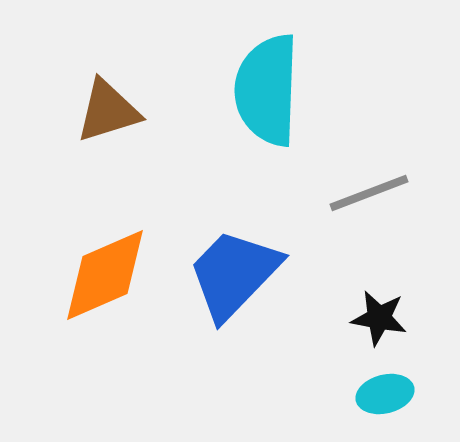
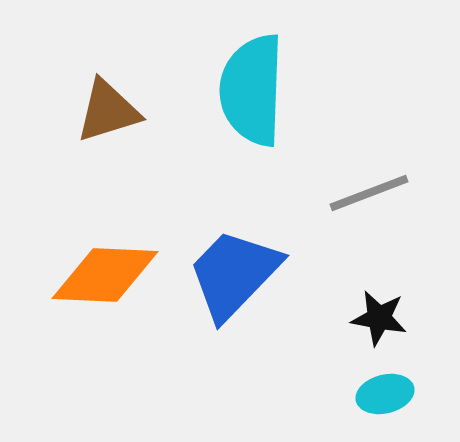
cyan semicircle: moved 15 px left
orange diamond: rotated 26 degrees clockwise
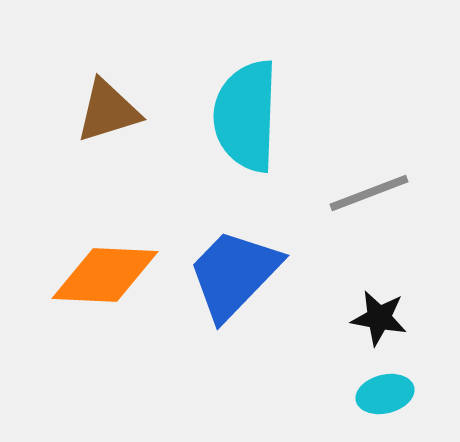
cyan semicircle: moved 6 px left, 26 px down
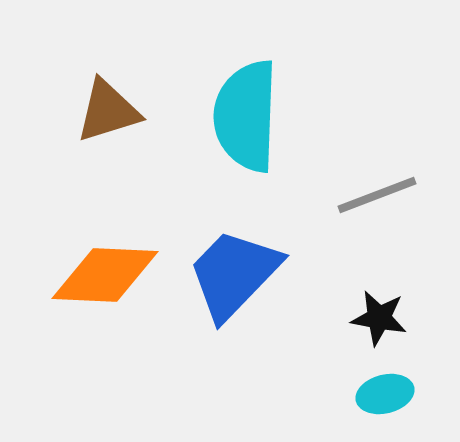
gray line: moved 8 px right, 2 px down
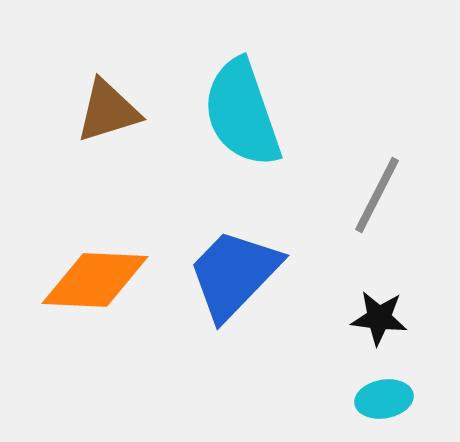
cyan semicircle: moved 4 px left, 3 px up; rotated 21 degrees counterclockwise
gray line: rotated 42 degrees counterclockwise
orange diamond: moved 10 px left, 5 px down
black star: rotated 4 degrees counterclockwise
cyan ellipse: moved 1 px left, 5 px down; rotated 4 degrees clockwise
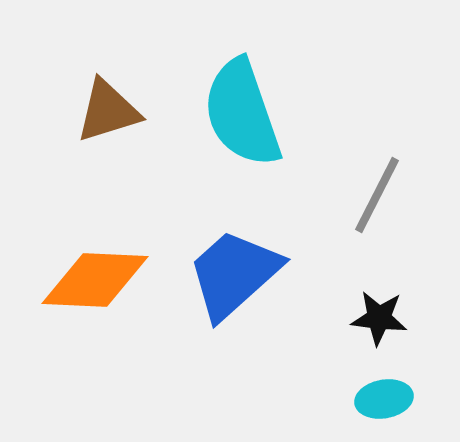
blue trapezoid: rotated 4 degrees clockwise
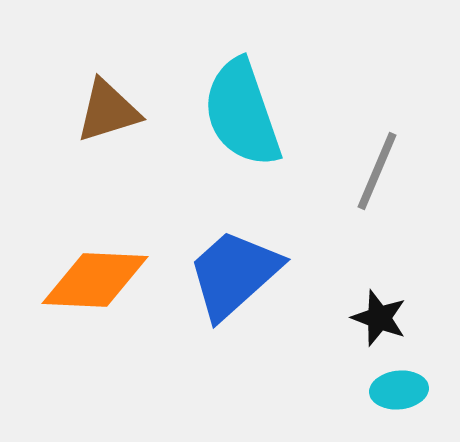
gray line: moved 24 px up; rotated 4 degrees counterclockwise
black star: rotated 14 degrees clockwise
cyan ellipse: moved 15 px right, 9 px up; rotated 4 degrees clockwise
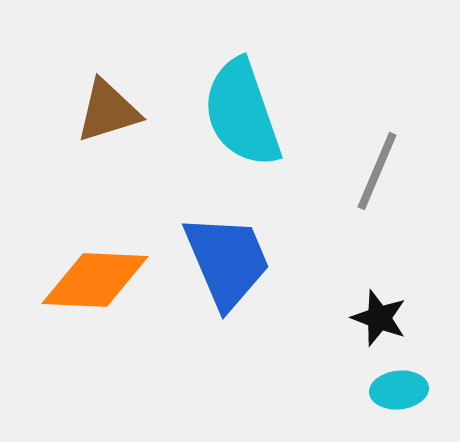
blue trapezoid: moved 7 px left, 13 px up; rotated 109 degrees clockwise
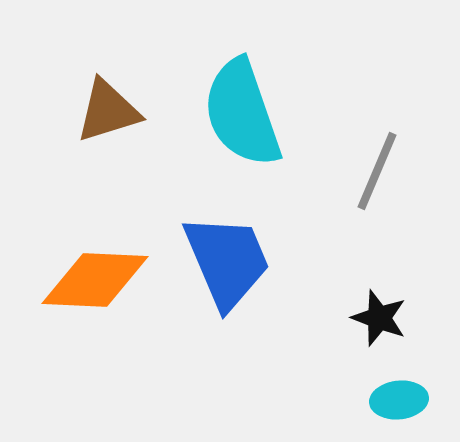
cyan ellipse: moved 10 px down
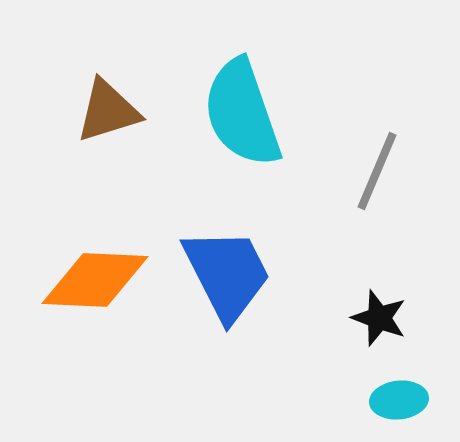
blue trapezoid: moved 13 px down; rotated 4 degrees counterclockwise
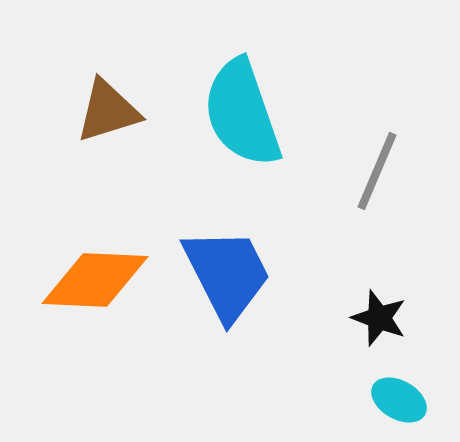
cyan ellipse: rotated 36 degrees clockwise
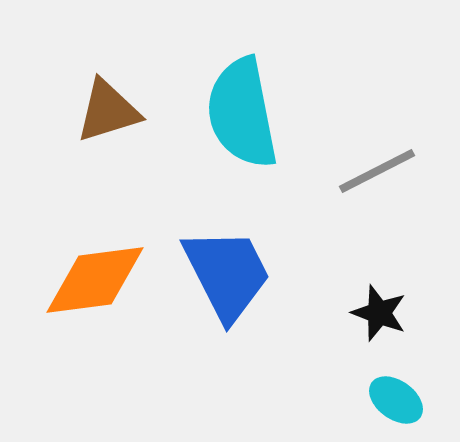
cyan semicircle: rotated 8 degrees clockwise
gray line: rotated 40 degrees clockwise
orange diamond: rotated 10 degrees counterclockwise
black star: moved 5 px up
cyan ellipse: moved 3 px left; rotated 6 degrees clockwise
